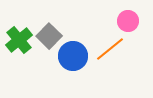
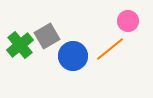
gray square: moved 2 px left; rotated 15 degrees clockwise
green cross: moved 1 px right, 5 px down
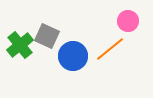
gray square: rotated 35 degrees counterclockwise
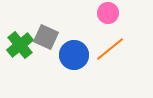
pink circle: moved 20 px left, 8 px up
gray square: moved 1 px left, 1 px down
blue circle: moved 1 px right, 1 px up
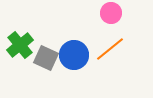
pink circle: moved 3 px right
gray square: moved 21 px down
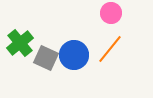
green cross: moved 2 px up
orange line: rotated 12 degrees counterclockwise
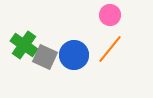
pink circle: moved 1 px left, 2 px down
green cross: moved 4 px right, 2 px down; rotated 16 degrees counterclockwise
gray square: moved 1 px left, 1 px up
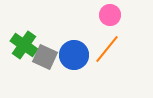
orange line: moved 3 px left
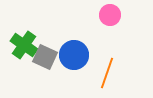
orange line: moved 24 px down; rotated 20 degrees counterclockwise
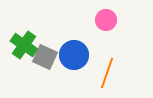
pink circle: moved 4 px left, 5 px down
